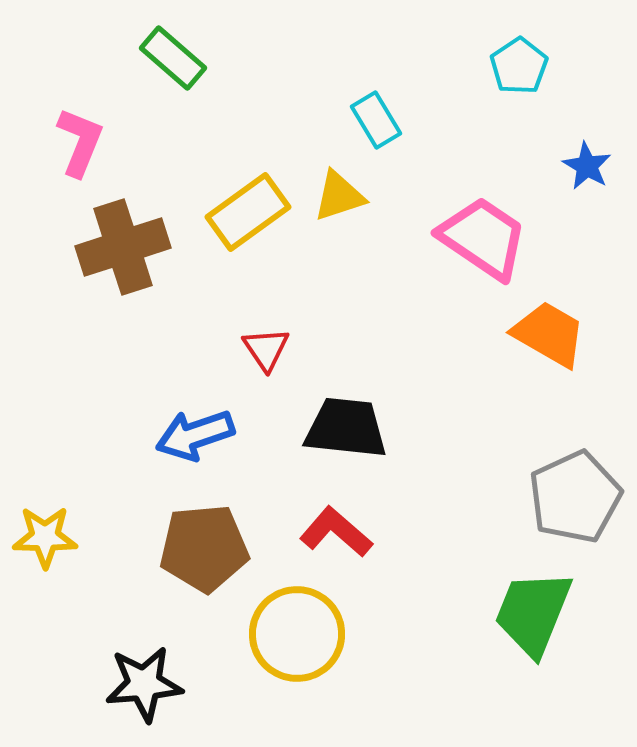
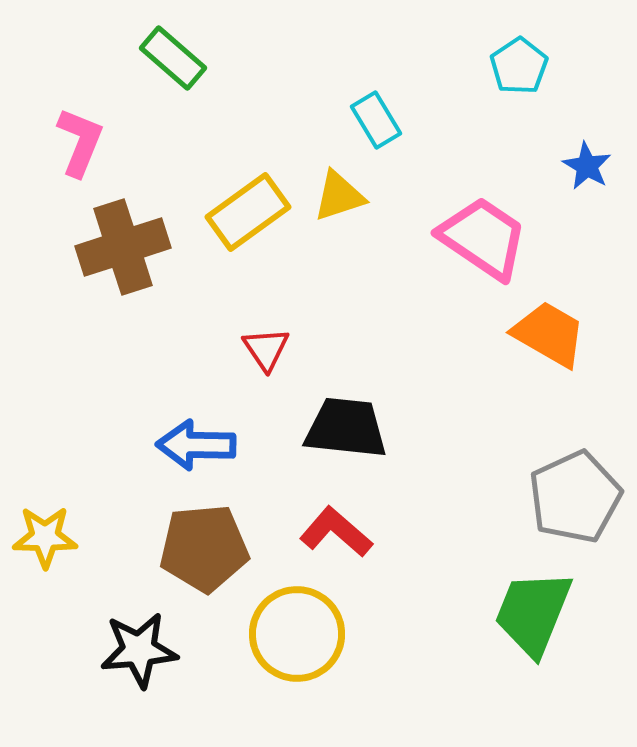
blue arrow: moved 1 px right, 10 px down; rotated 20 degrees clockwise
black star: moved 5 px left, 34 px up
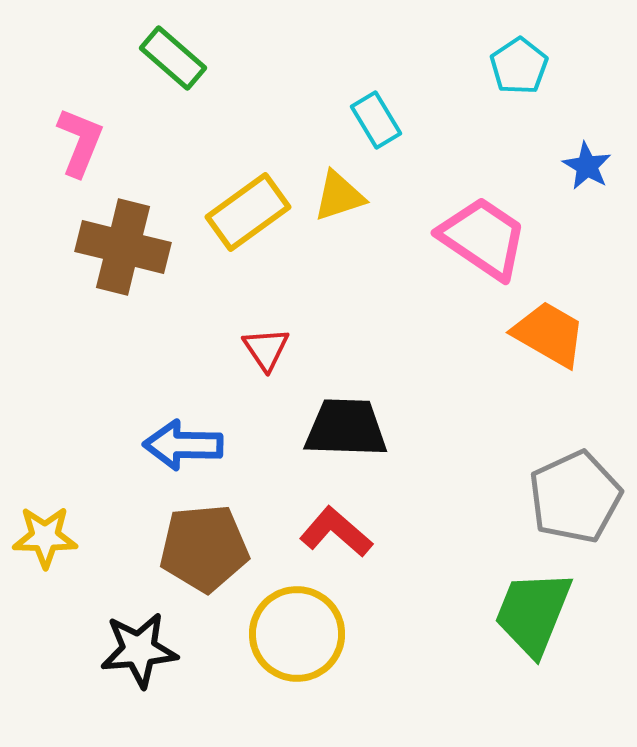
brown cross: rotated 32 degrees clockwise
black trapezoid: rotated 4 degrees counterclockwise
blue arrow: moved 13 px left
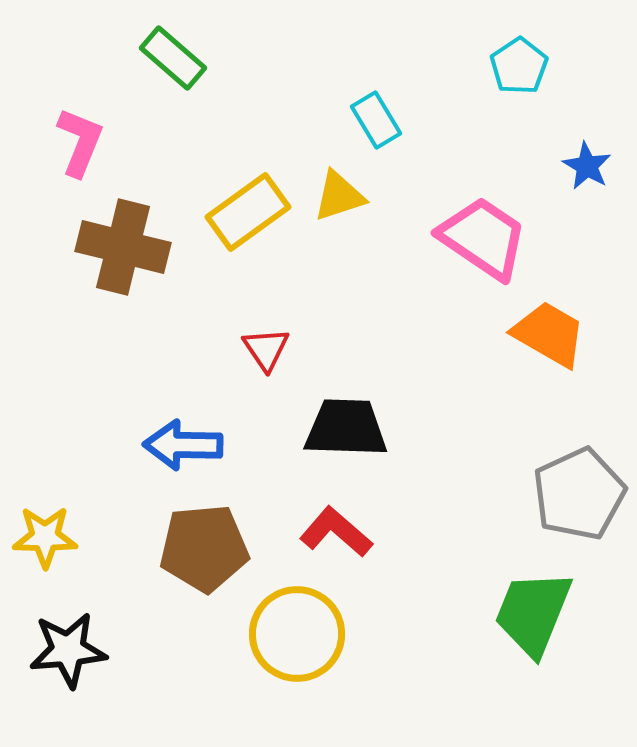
gray pentagon: moved 4 px right, 3 px up
black star: moved 71 px left
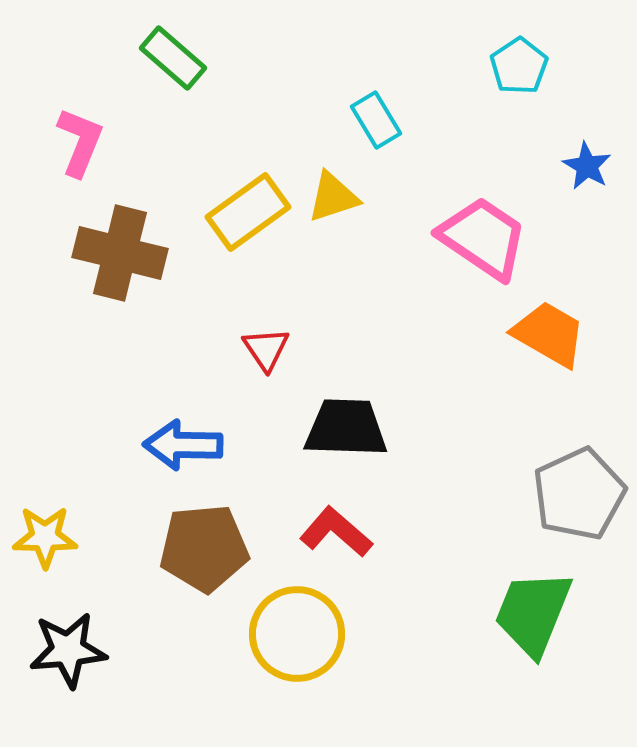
yellow triangle: moved 6 px left, 1 px down
brown cross: moved 3 px left, 6 px down
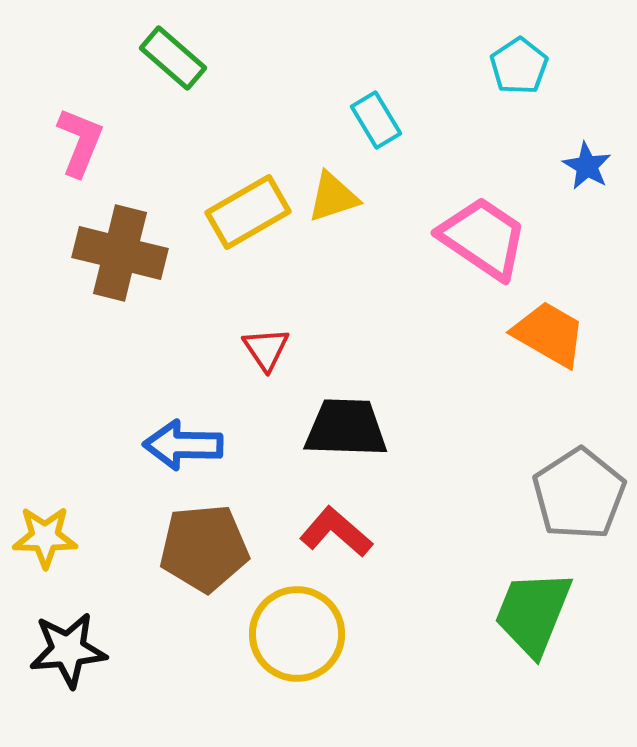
yellow rectangle: rotated 6 degrees clockwise
gray pentagon: rotated 8 degrees counterclockwise
